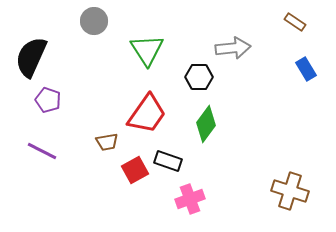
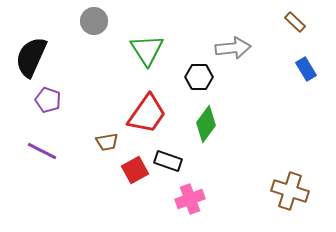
brown rectangle: rotated 10 degrees clockwise
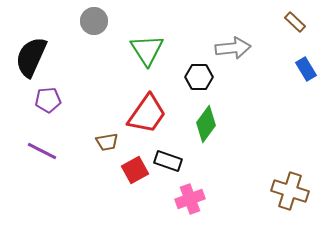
purple pentagon: rotated 25 degrees counterclockwise
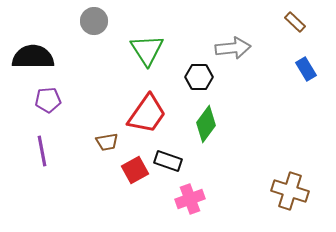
black semicircle: moved 2 px right; rotated 66 degrees clockwise
purple line: rotated 52 degrees clockwise
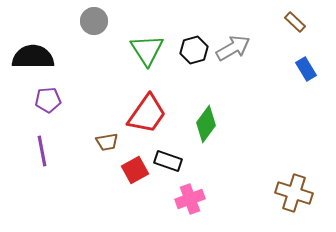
gray arrow: rotated 24 degrees counterclockwise
black hexagon: moved 5 px left, 27 px up; rotated 16 degrees counterclockwise
brown cross: moved 4 px right, 2 px down
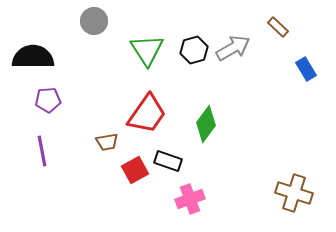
brown rectangle: moved 17 px left, 5 px down
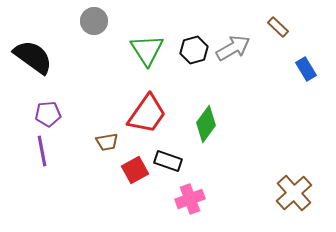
black semicircle: rotated 36 degrees clockwise
purple pentagon: moved 14 px down
brown cross: rotated 30 degrees clockwise
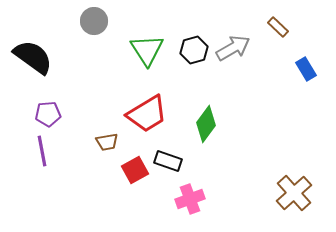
red trapezoid: rotated 24 degrees clockwise
